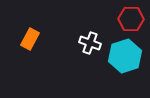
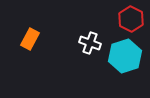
red hexagon: rotated 25 degrees clockwise
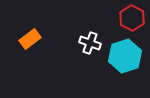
red hexagon: moved 1 px right, 1 px up
orange rectangle: rotated 25 degrees clockwise
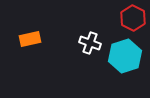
red hexagon: moved 1 px right
orange rectangle: rotated 25 degrees clockwise
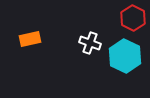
cyan hexagon: rotated 16 degrees counterclockwise
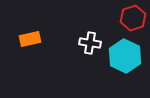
red hexagon: rotated 15 degrees clockwise
white cross: rotated 10 degrees counterclockwise
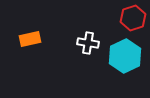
white cross: moved 2 px left
cyan hexagon: rotated 8 degrees clockwise
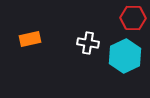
red hexagon: rotated 20 degrees clockwise
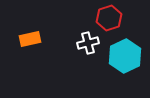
red hexagon: moved 24 px left; rotated 20 degrees counterclockwise
white cross: rotated 25 degrees counterclockwise
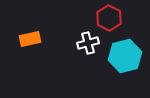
red hexagon: rotated 15 degrees counterclockwise
cyan hexagon: rotated 12 degrees clockwise
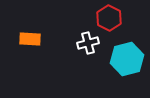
orange rectangle: rotated 15 degrees clockwise
cyan hexagon: moved 2 px right, 3 px down
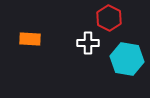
white cross: rotated 15 degrees clockwise
cyan hexagon: rotated 24 degrees clockwise
